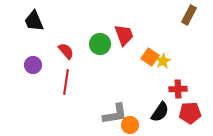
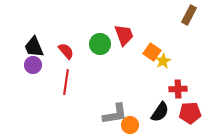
black trapezoid: moved 26 px down
orange square: moved 2 px right, 5 px up
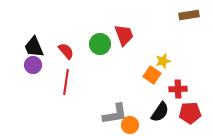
brown rectangle: rotated 54 degrees clockwise
orange square: moved 23 px down
yellow star: rotated 14 degrees clockwise
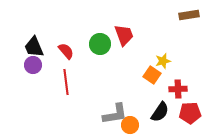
red line: rotated 15 degrees counterclockwise
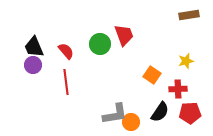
yellow star: moved 23 px right
orange circle: moved 1 px right, 3 px up
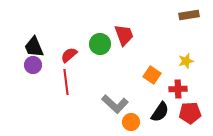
red semicircle: moved 3 px right, 4 px down; rotated 90 degrees counterclockwise
gray L-shape: moved 10 px up; rotated 52 degrees clockwise
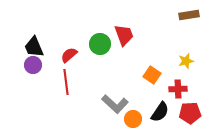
orange circle: moved 2 px right, 3 px up
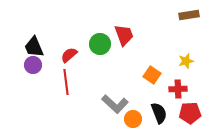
black semicircle: moved 1 px left, 1 px down; rotated 55 degrees counterclockwise
